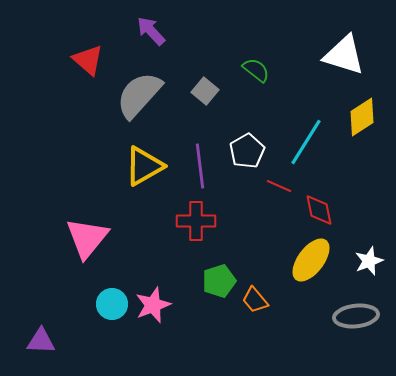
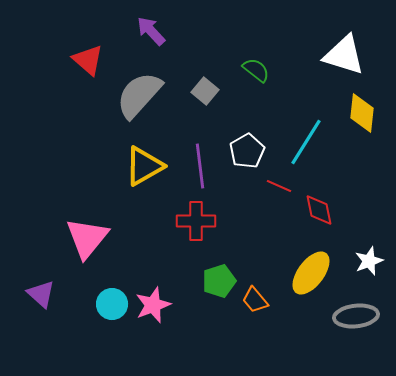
yellow diamond: moved 4 px up; rotated 51 degrees counterclockwise
yellow ellipse: moved 13 px down
purple triangle: moved 47 px up; rotated 40 degrees clockwise
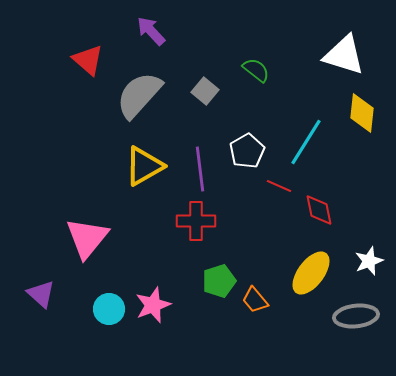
purple line: moved 3 px down
cyan circle: moved 3 px left, 5 px down
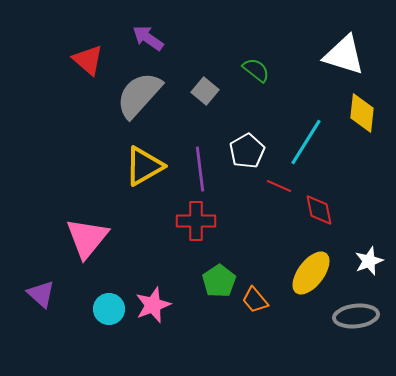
purple arrow: moved 3 px left, 7 px down; rotated 12 degrees counterclockwise
green pentagon: rotated 16 degrees counterclockwise
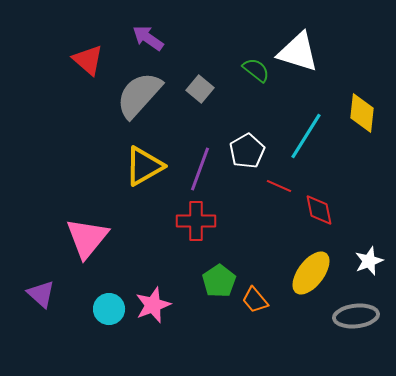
white triangle: moved 46 px left, 3 px up
gray square: moved 5 px left, 2 px up
cyan line: moved 6 px up
purple line: rotated 27 degrees clockwise
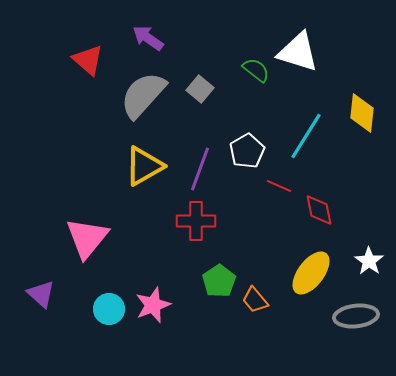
gray semicircle: moved 4 px right
white star: rotated 16 degrees counterclockwise
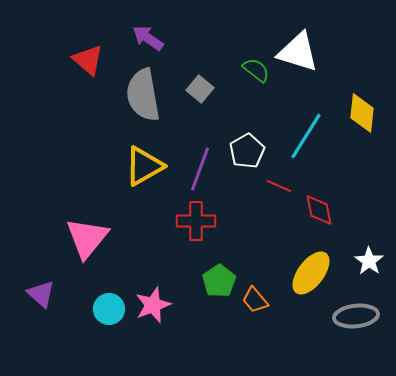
gray semicircle: rotated 52 degrees counterclockwise
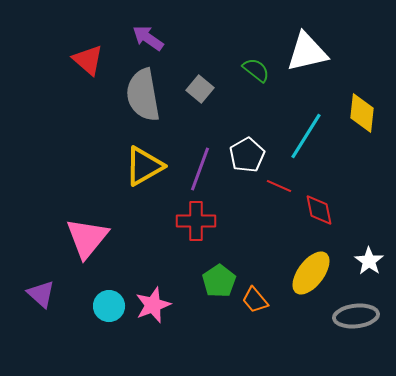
white triangle: moved 9 px right; rotated 30 degrees counterclockwise
white pentagon: moved 4 px down
cyan circle: moved 3 px up
